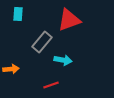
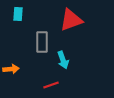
red triangle: moved 2 px right
gray rectangle: rotated 40 degrees counterclockwise
cyan arrow: rotated 60 degrees clockwise
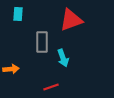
cyan arrow: moved 2 px up
red line: moved 2 px down
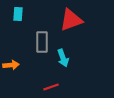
orange arrow: moved 4 px up
